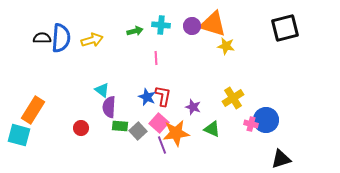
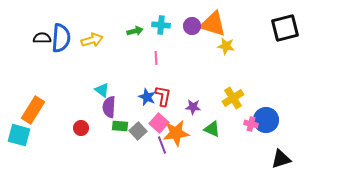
purple star: rotated 14 degrees counterclockwise
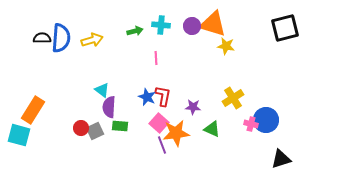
gray square: moved 43 px left; rotated 18 degrees clockwise
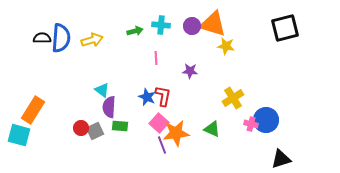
purple star: moved 3 px left, 36 px up
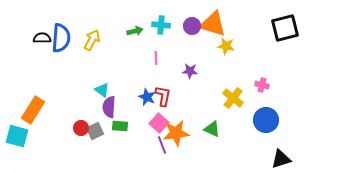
yellow arrow: rotated 45 degrees counterclockwise
yellow cross: rotated 20 degrees counterclockwise
pink cross: moved 11 px right, 39 px up
cyan square: moved 2 px left, 1 px down
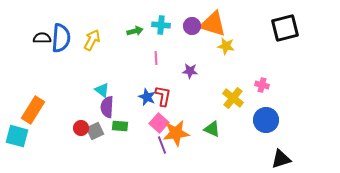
purple semicircle: moved 2 px left
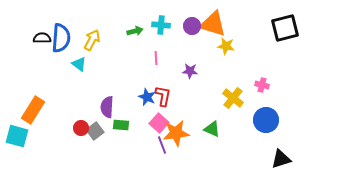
cyan triangle: moved 23 px left, 26 px up
green rectangle: moved 1 px right, 1 px up
gray square: rotated 12 degrees counterclockwise
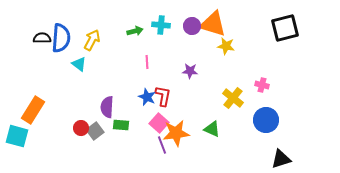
pink line: moved 9 px left, 4 px down
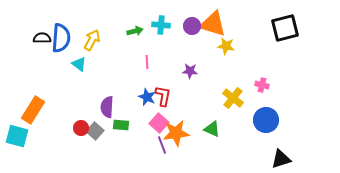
gray square: rotated 12 degrees counterclockwise
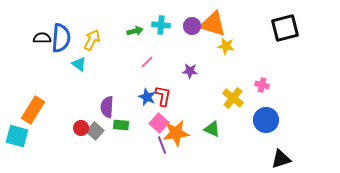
pink line: rotated 48 degrees clockwise
